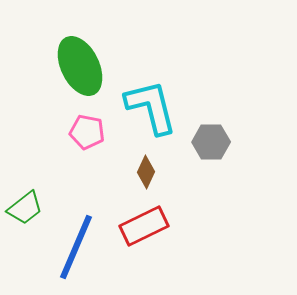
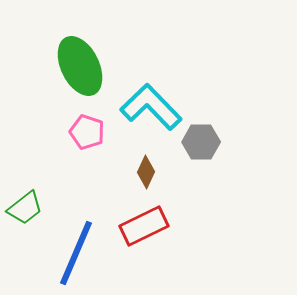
cyan L-shape: rotated 30 degrees counterclockwise
pink pentagon: rotated 8 degrees clockwise
gray hexagon: moved 10 px left
blue line: moved 6 px down
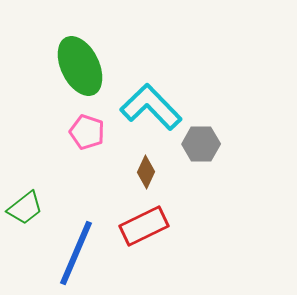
gray hexagon: moved 2 px down
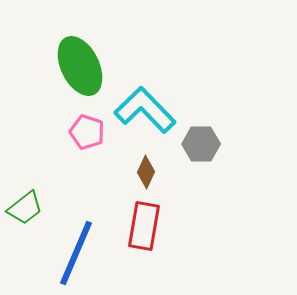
cyan L-shape: moved 6 px left, 3 px down
red rectangle: rotated 54 degrees counterclockwise
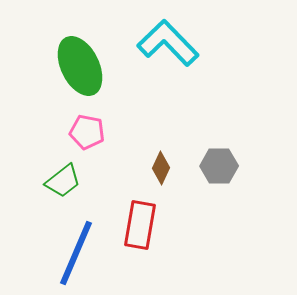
cyan L-shape: moved 23 px right, 67 px up
pink pentagon: rotated 8 degrees counterclockwise
gray hexagon: moved 18 px right, 22 px down
brown diamond: moved 15 px right, 4 px up
green trapezoid: moved 38 px right, 27 px up
red rectangle: moved 4 px left, 1 px up
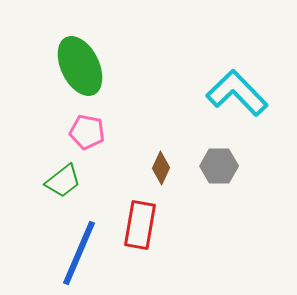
cyan L-shape: moved 69 px right, 50 px down
blue line: moved 3 px right
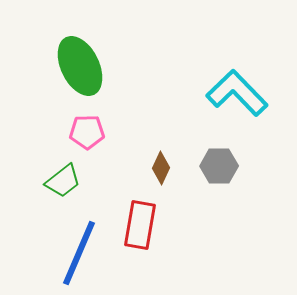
pink pentagon: rotated 12 degrees counterclockwise
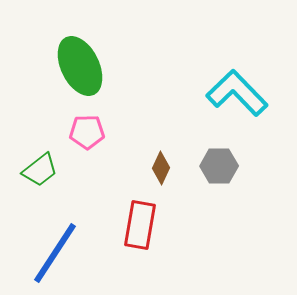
green trapezoid: moved 23 px left, 11 px up
blue line: moved 24 px left; rotated 10 degrees clockwise
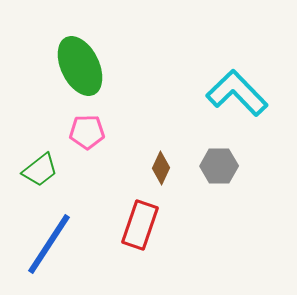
red rectangle: rotated 9 degrees clockwise
blue line: moved 6 px left, 9 px up
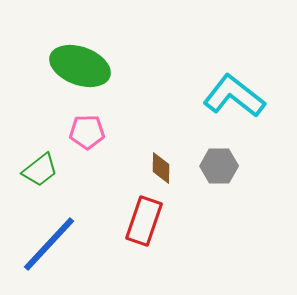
green ellipse: rotated 44 degrees counterclockwise
cyan L-shape: moved 3 px left, 3 px down; rotated 8 degrees counterclockwise
brown diamond: rotated 24 degrees counterclockwise
red rectangle: moved 4 px right, 4 px up
blue line: rotated 10 degrees clockwise
